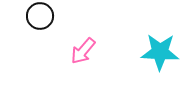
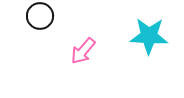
cyan star: moved 11 px left, 16 px up
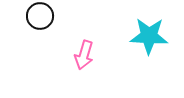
pink arrow: moved 1 px right, 4 px down; rotated 24 degrees counterclockwise
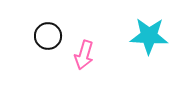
black circle: moved 8 px right, 20 px down
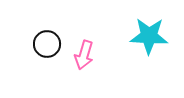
black circle: moved 1 px left, 8 px down
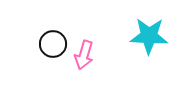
black circle: moved 6 px right
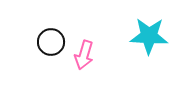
black circle: moved 2 px left, 2 px up
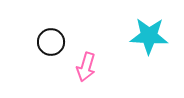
pink arrow: moved 2 px right, 12 px down
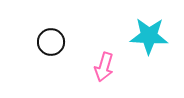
pink arrow: moved 18 px right
